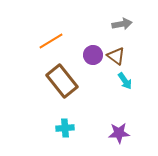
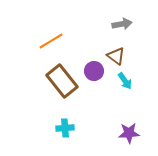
purple circle: moved 1 px right, 16 px down
purple star: moved 10 px right
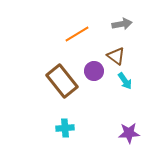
orange line: moved 26 px right, 7 px up
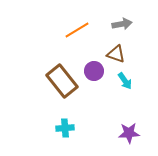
orange line: moved 4 px up
brown triangle: moved 2 px up; rotated 18 degrees counterclockwise
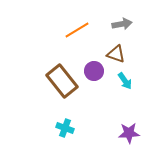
cyan cross: rotated 24 degrees clockwise
